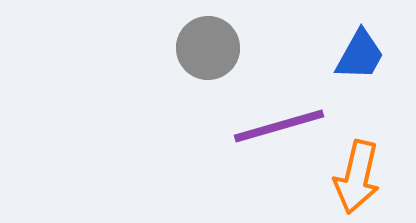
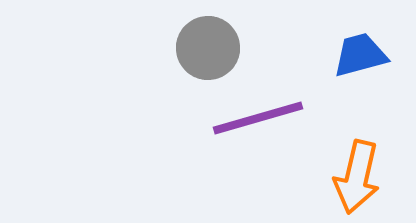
blue trapezoid: rotated 134 degrees counterclockwise
purple line: moved 21 px left, 8 px up
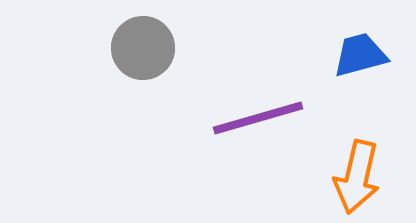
gray circle: moved 65 px left
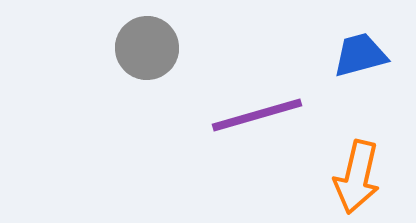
gray circle: moved 4 px right
purple line: moved 1 px left, 3 px up
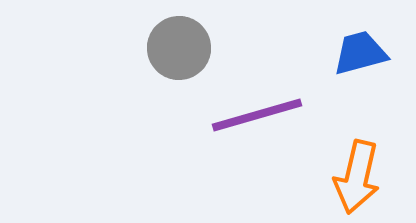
gray circle: moved 32 px right
blue trapezoid: moved 2 px up
